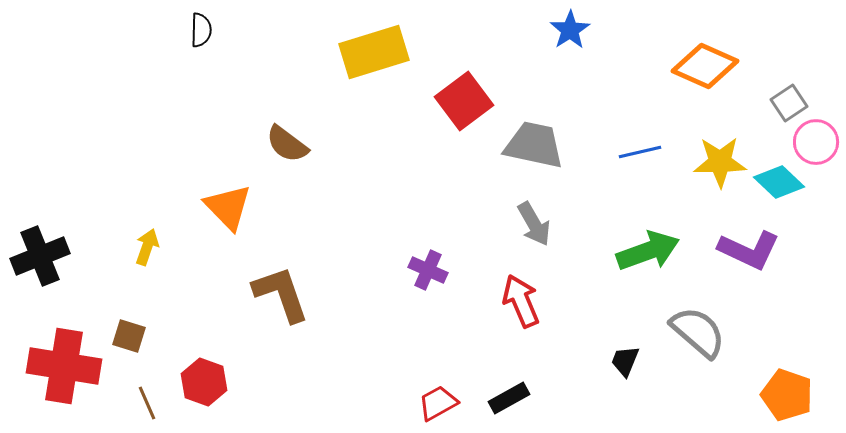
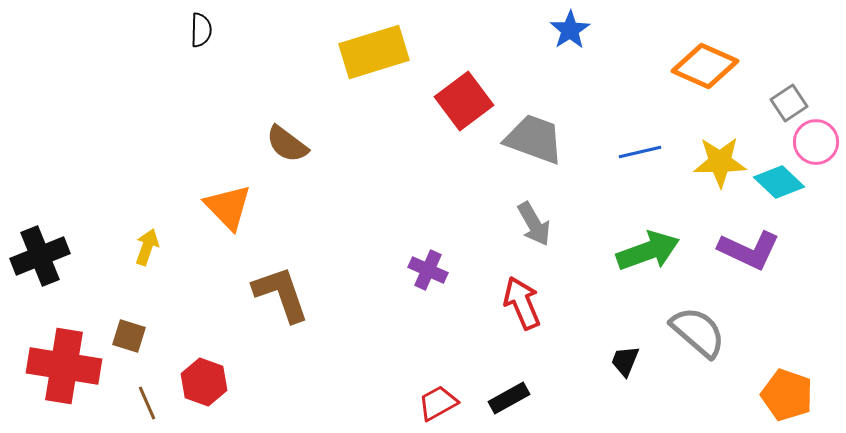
gray trapezoid: moved 6 px up; rotated 8 degrees clockwise
red arrow: moved 1 px right, 2 px down
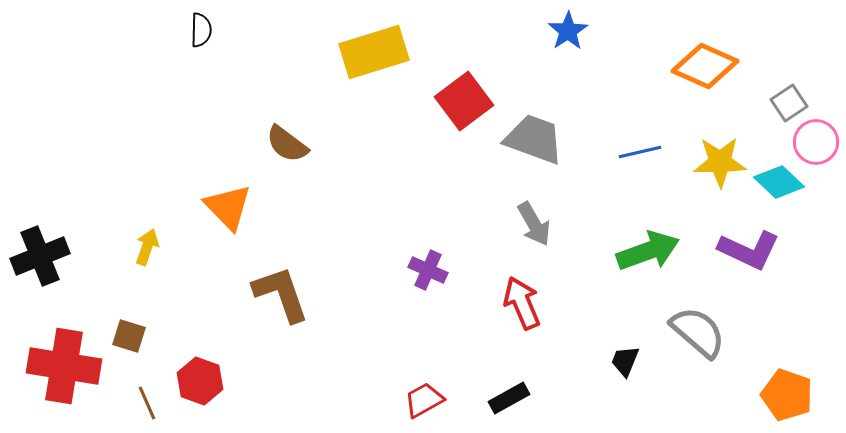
blue star: moved 2 px left, 1 px down
red hexagon: moved 4 px left, 1 px up
red trapezoid: moved 14 px left, 3 px up
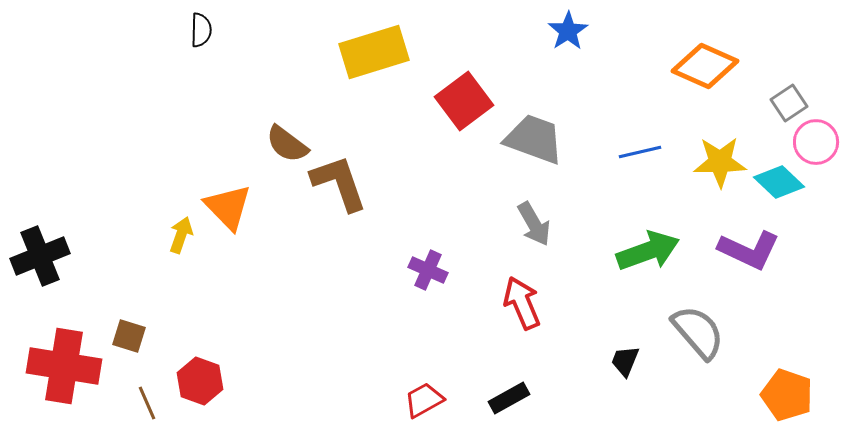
yellow arrow: moved 34 px right, 12 px up
brown L-shape: moved 58 px right, 111 px up
gray semicircle: rotated 8 degrees clockwise
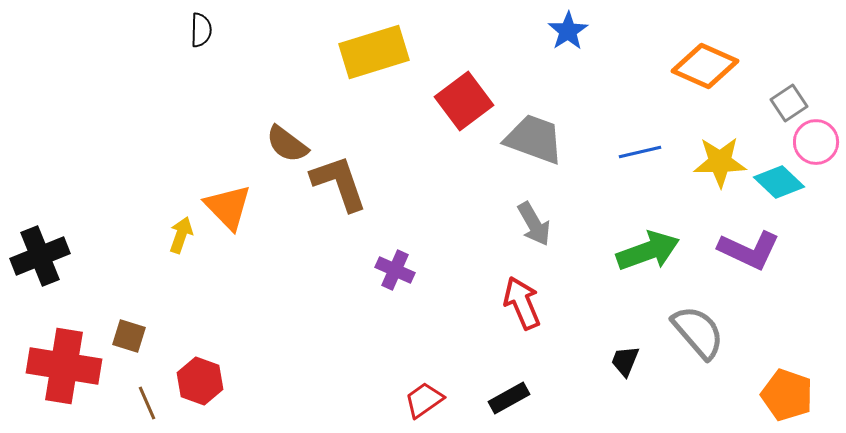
purple cross: moved 33 px left
red trapezoid: rotated 6 degrees counterclockwise
